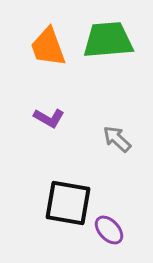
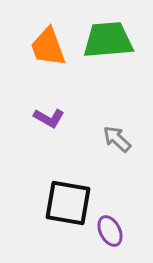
purple ellipse: moved 1 px right, 1 px down; rotated 16 degrees clockwise
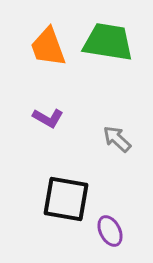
green trapezoid: moved 2 px down; rotated 14 degrees clockwise
purple L-shape: moved 1 px left
black square: moved 2 px left, 4 px up
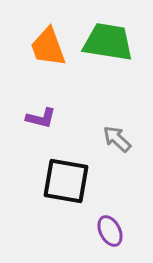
purple L-shape: moved 7 px left; rotated 16 degrees counterclockwise
black square: moved 18 px up
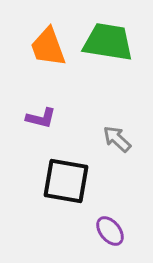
purple ellipse: rotated 12 degrees counterclockwise
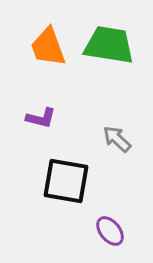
green trapezoid: moved 1 px right, 3 px down
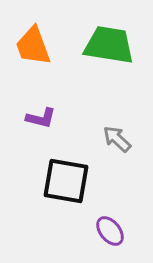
orange trapezoid: moved 15 px left, 1 px up
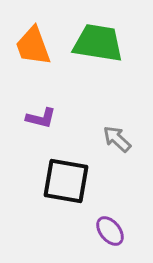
green trapezoid: moved 11 px left, 2 px up
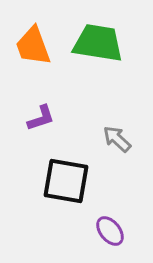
purple L-shape: rotated 32 degrees counterclockwise
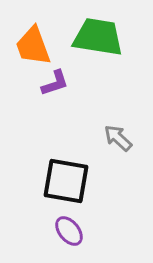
green trapezoid: moved 6 px up
purple L-shape: moved 14 px right, 35 px up
gray arrow: moved 1 px right, 1 px up
purple ellipse: moved 41 px left
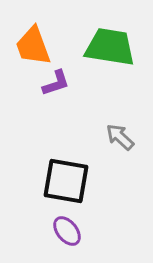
green trapezoid: moved 12 px right, 10 px down
purple L-shape: moved 1 px right
gray arrow: moved 2 px right, 1 px up
purple ellipse: moved 2 px left
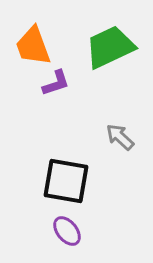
green trapezoid: rotated 34 degrees counterclockwise
